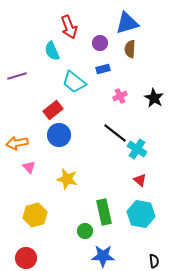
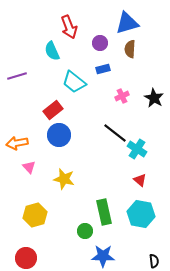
pink cross: moved 2 px right
yellow star: moved 3 px left
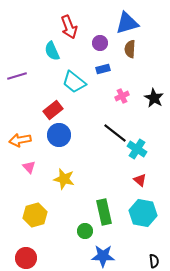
orange arrow: moved 3 px right, 3 px up
cyan hexagon: moved 2 px right, 1 px up
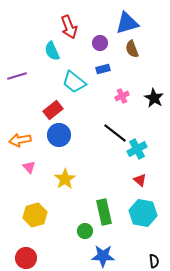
brown semicircle: moved 2 px right; rotated 24 degrees counterclockwise
cyan cross: rotated 30 degrees clockwise
yellow star: moved 1 px right; rotated 25 degrees clockwise
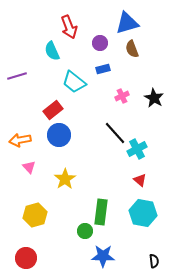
black line: rotated 10 degrees clockwise
green rectangle: moved 3 px left; rotated 20 degrees clockwise
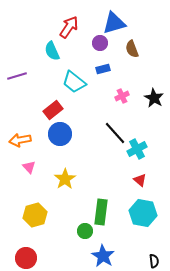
blue triangle: moved 13 px left
red arrow: rotated 125 degrees counterclockwise
blue circle: moved 1 px right, 1 px up
blue star: rotated 30 degrees clockwise
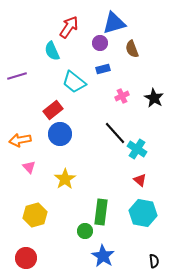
cyan cross: rotated 30 degrees counterclockwise
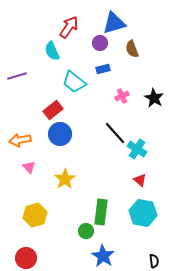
green circle: moved 1 px right
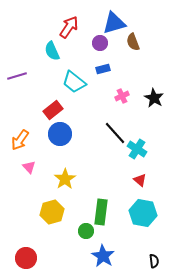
brown semicircle: moved 1 px right, 7 px up
orange arrow: rotated 45 degrees counterclockwise
yellow hexagon: moved 17 px right, 3 px up
